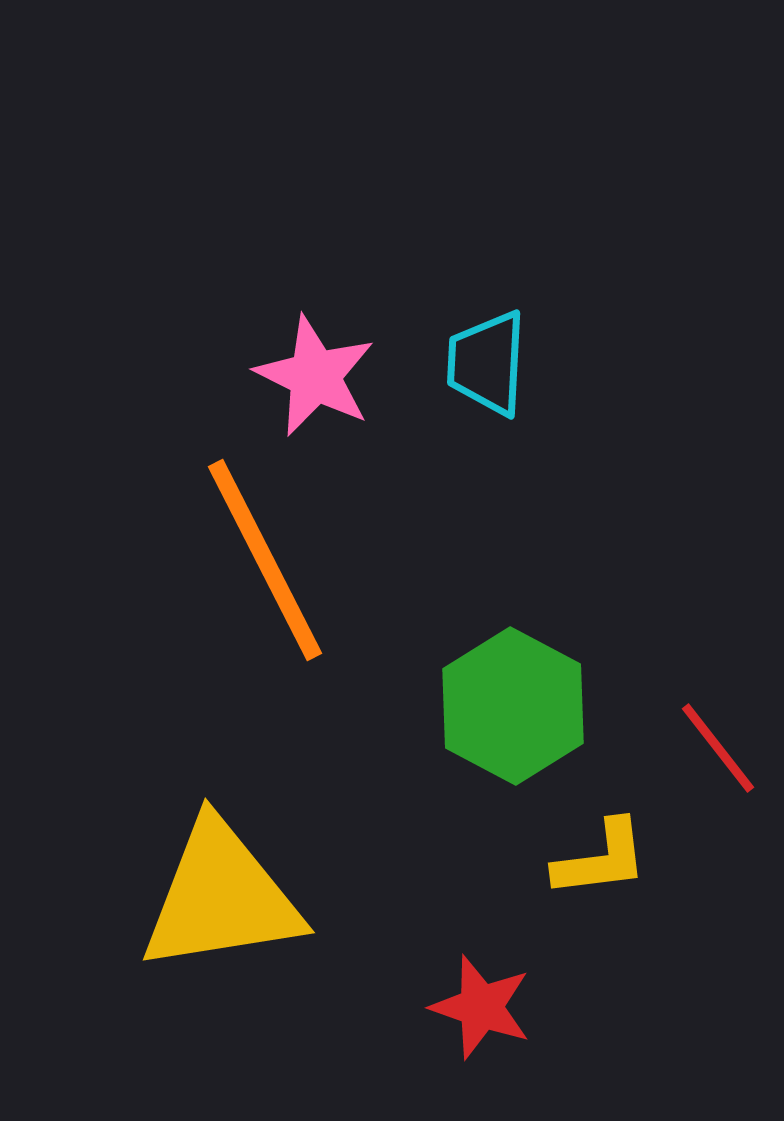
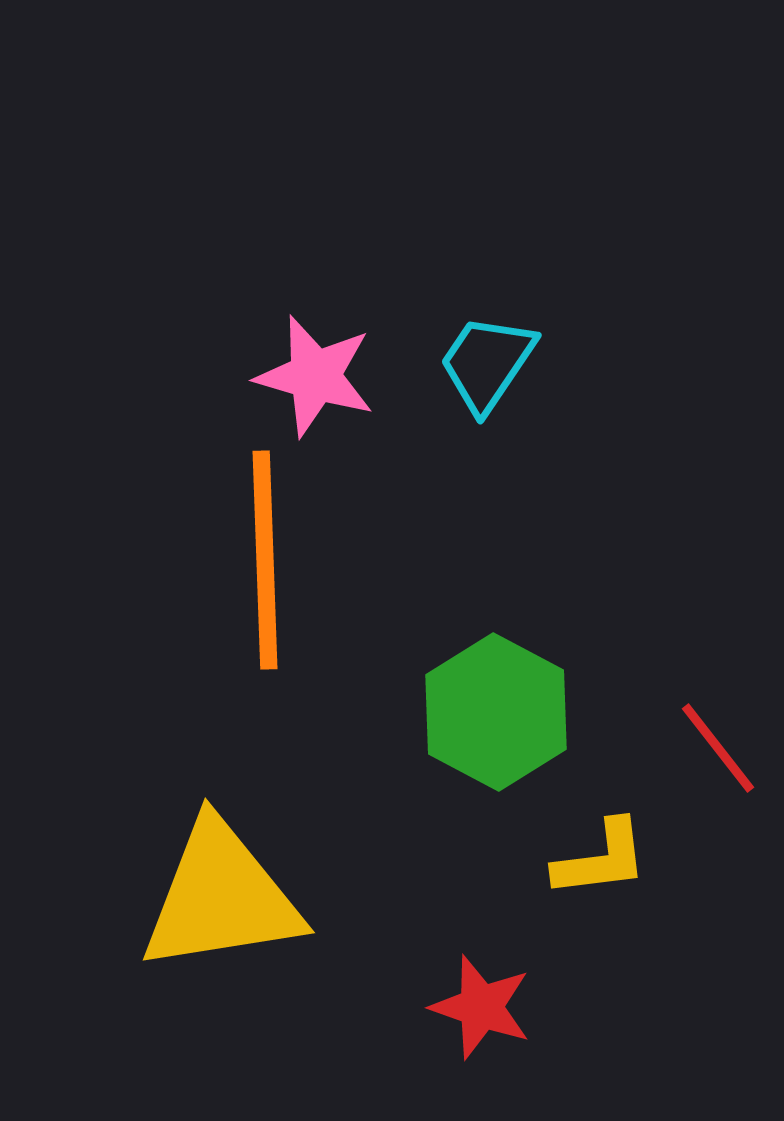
cyan trapezoid: rotated 31 degrees clockwise
pink star: rotated 10 degrees counterclockwise
orange line: rotated 25 degrees clockwise
green hexagon: moved 17 px left, 6 px down
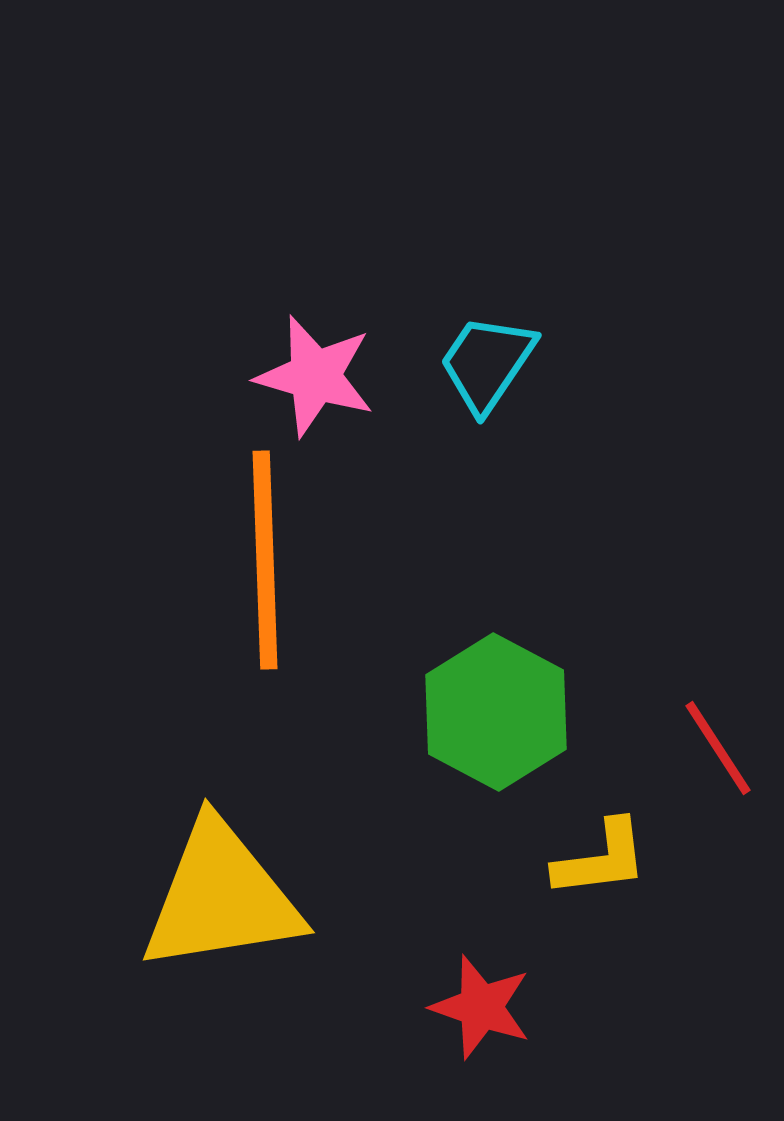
red line: rotated 5 degrees clockwise
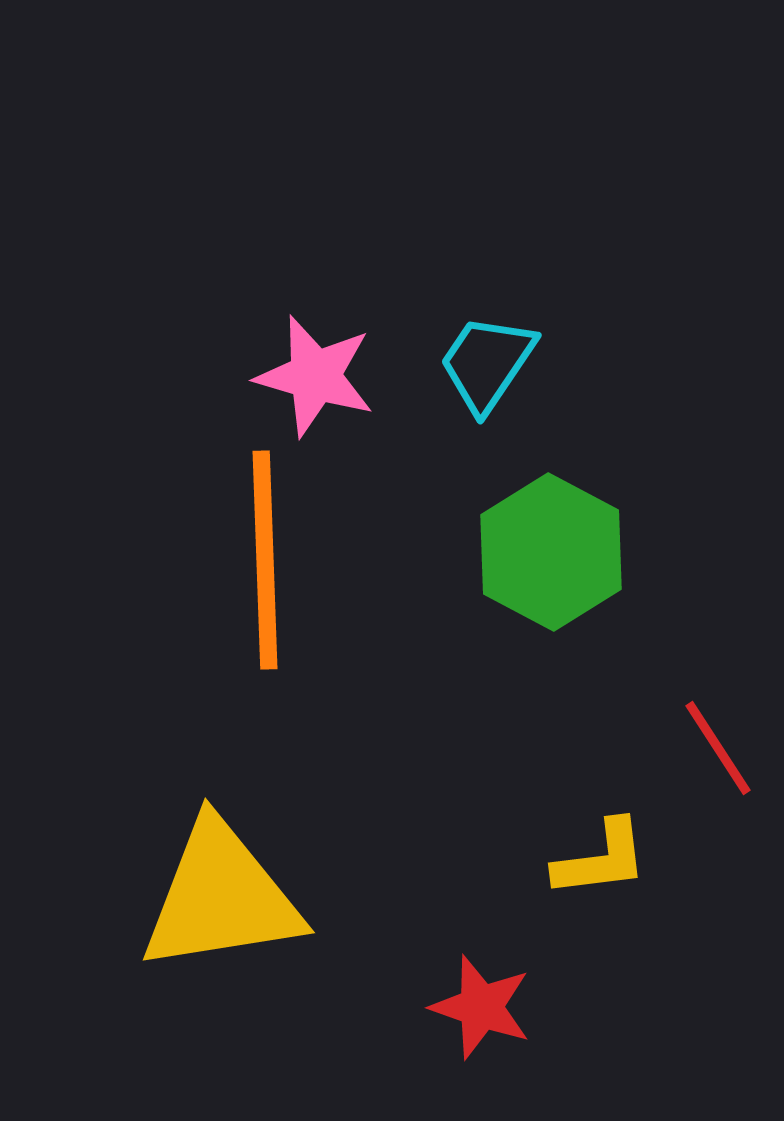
green hexagon: moved 55 px right, 160 px up
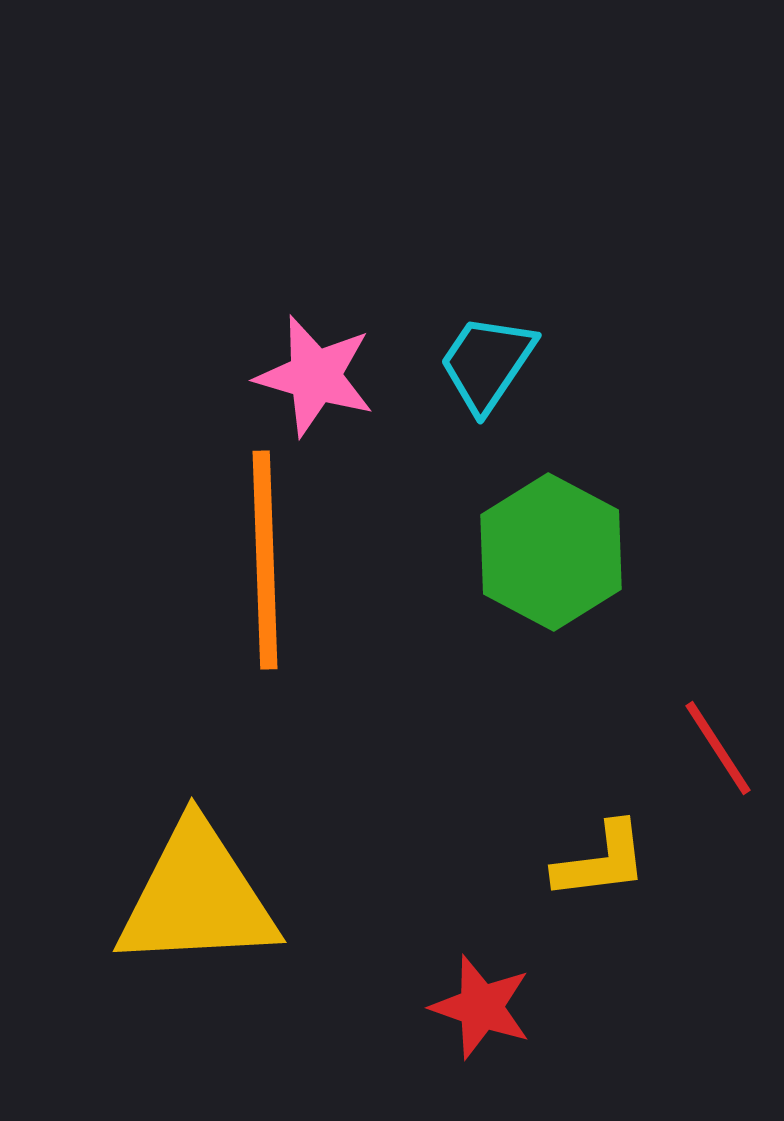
yellow L-shape: moved 2 px down
yellow triangle: moved 24 px left; rotated 6 degrees clockwise
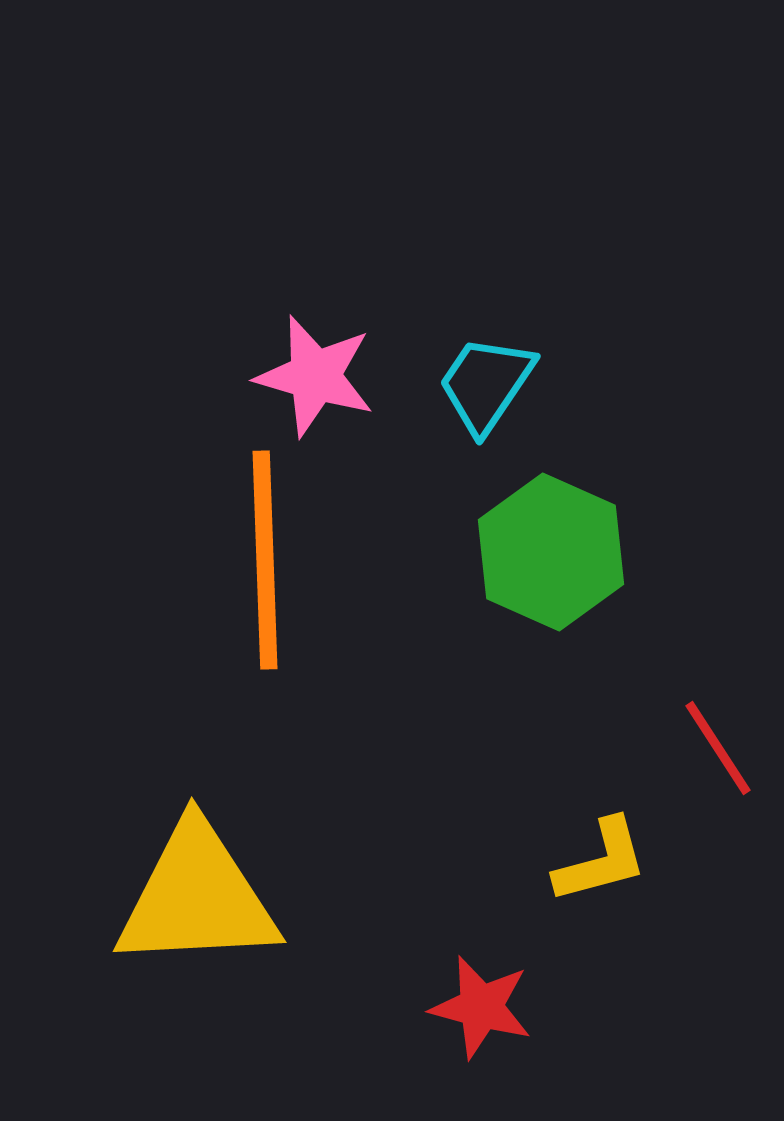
cyan trapezoid: moved 1 px left, 21 px down
green hexagon: rotated 4 degrees counterclockwise
yellow L-shape: rotated 8 degrees counterclockwise
red star: rotated 4 degrees counterclockwise
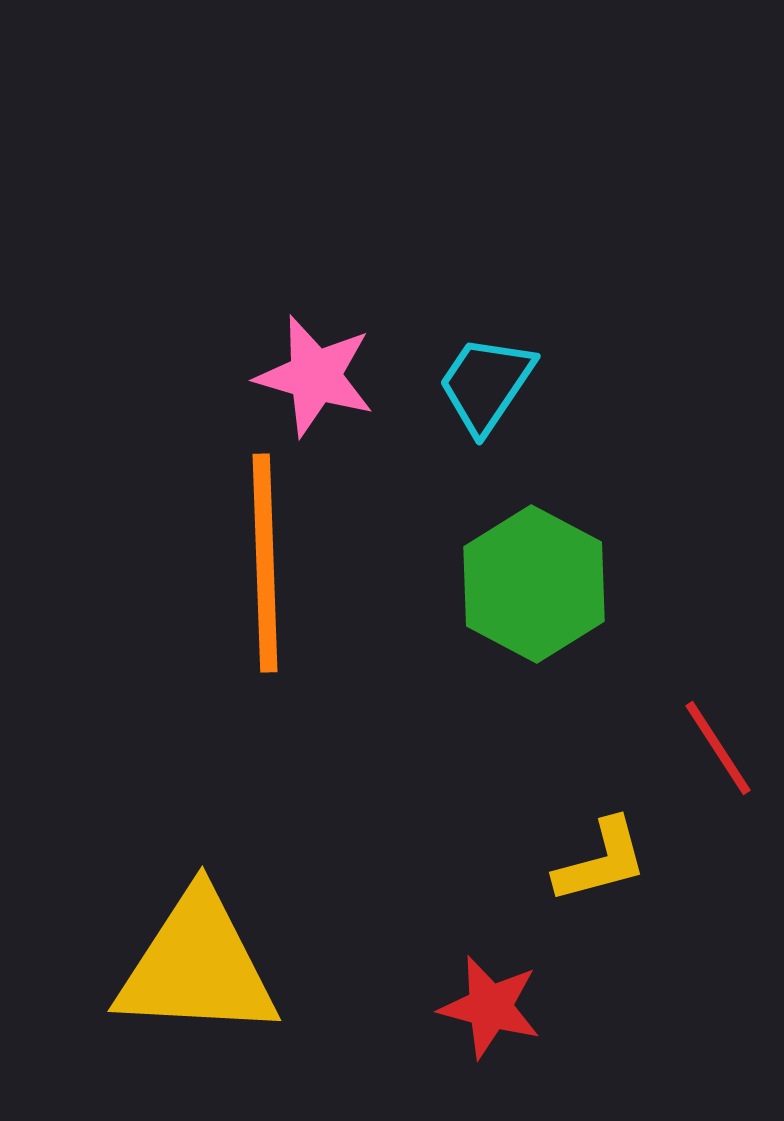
green hexagon: moved 17 px left, 32 px down; rotated 4 degrees clockwise
orange line: moved 3 px down
yellow triangle: moved 69 px down; rotated 6 degrees clockwise
red star: moved 9 px right
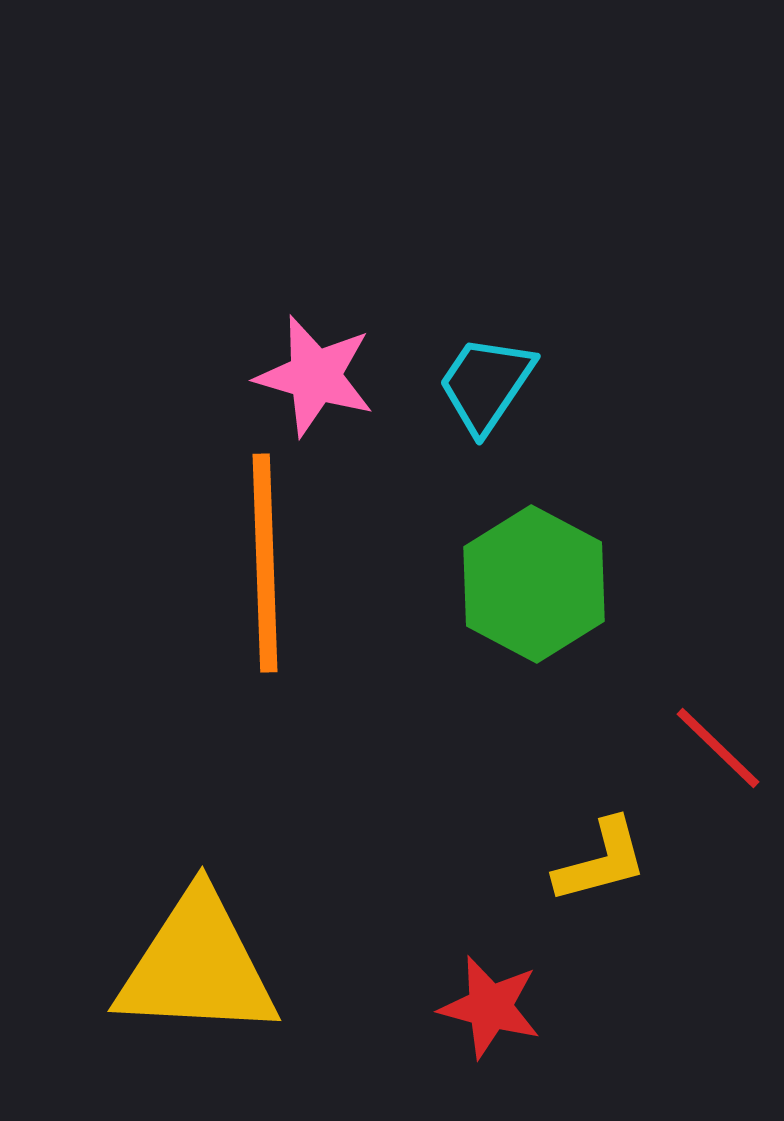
red line: rotated 13 degrees counterclockwise
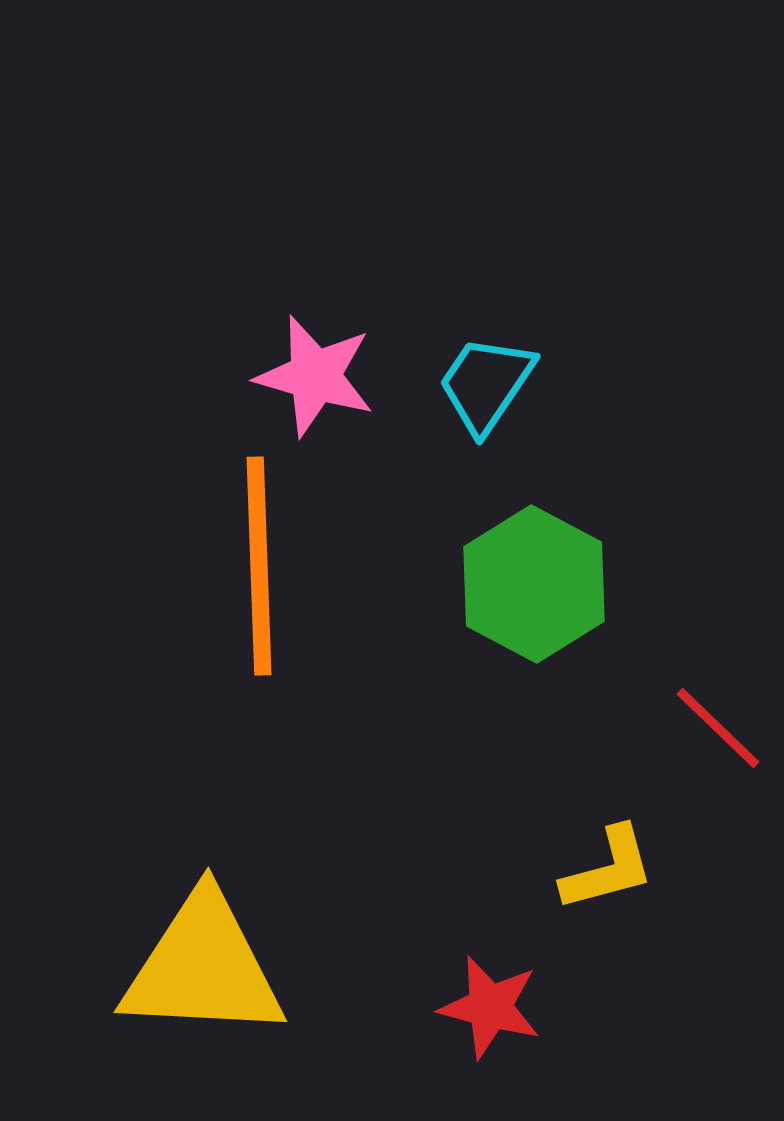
orange line: moved 6 px left, 3 px down
red line: moved 20 px up
yellow L-shape: moved 7 px right, 8 px down
yellow triangle: moved 6 px right, 1 px down
